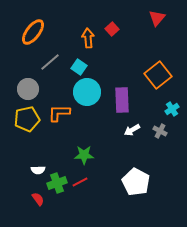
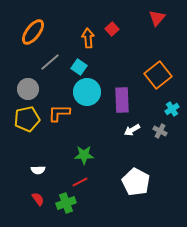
green cross: moved 9 px right, 20 px down
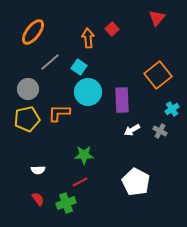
cyan circle: moved 1 px right
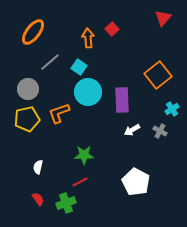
red triangle: moved 6 px right
orange L-shape: rotated 20 degrees counterclockwise
white semicircle: moved 3 px up; rotated 104 degrees clockwise
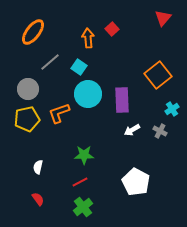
cyan circle: moved 2 px down
green cross: moved 17 px right, 4 px down; rotated 18 degrees counterclockwise
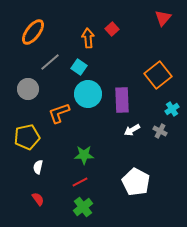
yellow pentagon: moved 18 px down
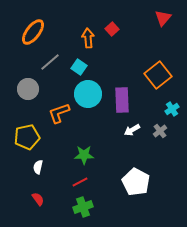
gray cross: rotated 24 degrees clockwise
green cross: rotated 18 degrees clockwise
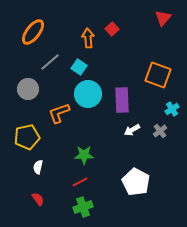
orange square: rotated 32 degrees counterclockwise
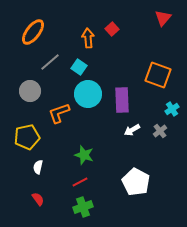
gray circle: moved 2 px right, 2 px down
green star: rotated 18 degrees clockwise
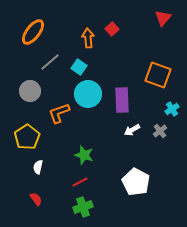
yellow pentagon: rotated 20 degrees counterclockwise
red semicircle: moved 2 px left
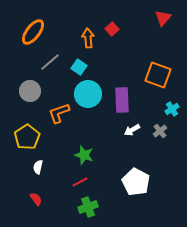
green cross: moved 5 px right
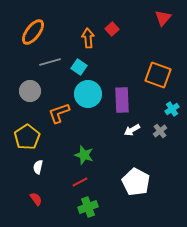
gray line: rotated 25 degrees clockwise
